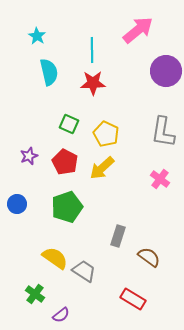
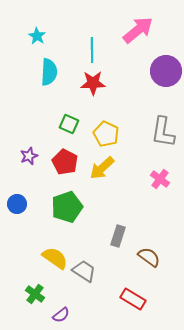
cyan semicircle: rotated 16 degrees clockwise
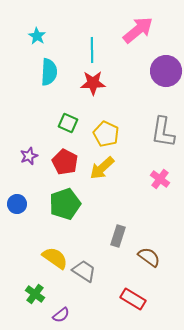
green square: moved 1 px left, 1 px up
green pentagon: moved 2 px left, 3 px up
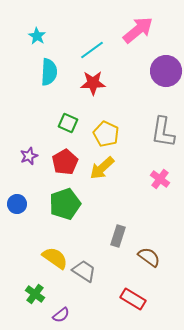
cyan line: rotated 55 degrees clockwise
red pentagon: rotated 15 degrees clockwise
